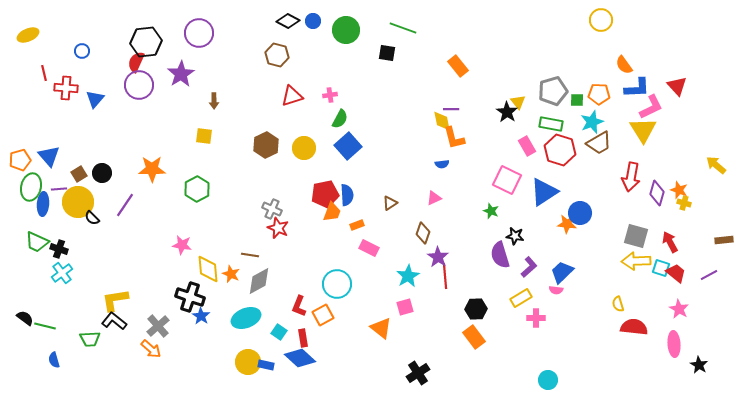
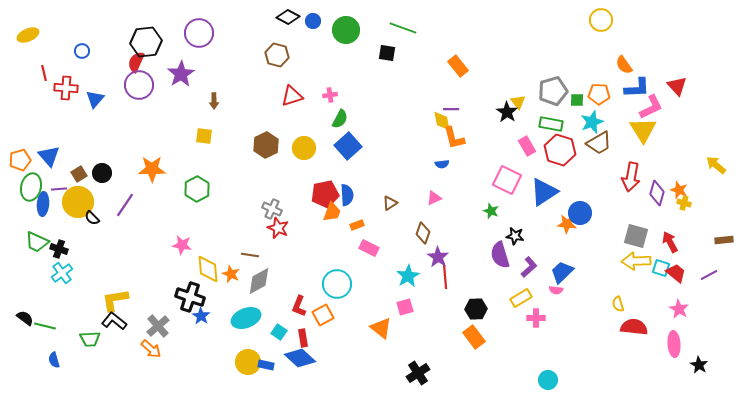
black diamond at (288, 21): moved 4 px up
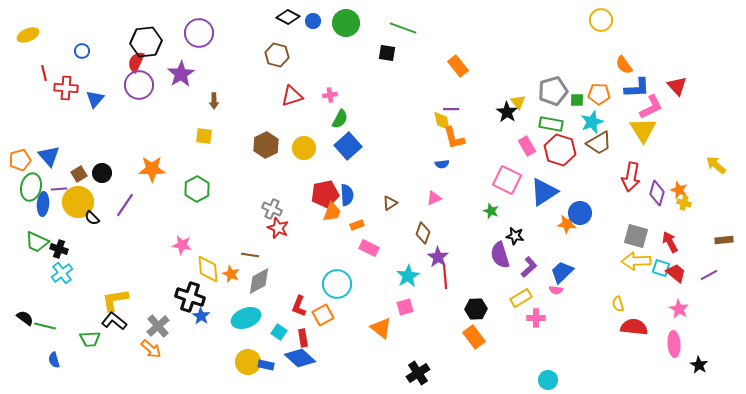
green circle at (346, 30): moved 7 px up
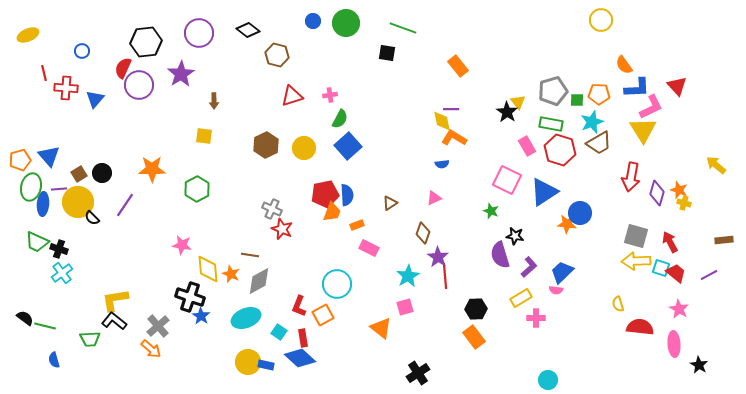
black diamond at (288, 17): moved 40 px left, 13 px down; rotated 10 degrees clockwise
red semicircle at (136, 62): moved 13 px left, 6 px down
orange L-shape at (454, 138): rotated 135 degrees clockwise
red star at (278, 228): moved 4 px right, 1 px down
red semicircle at (634, 327): moved 6 px right
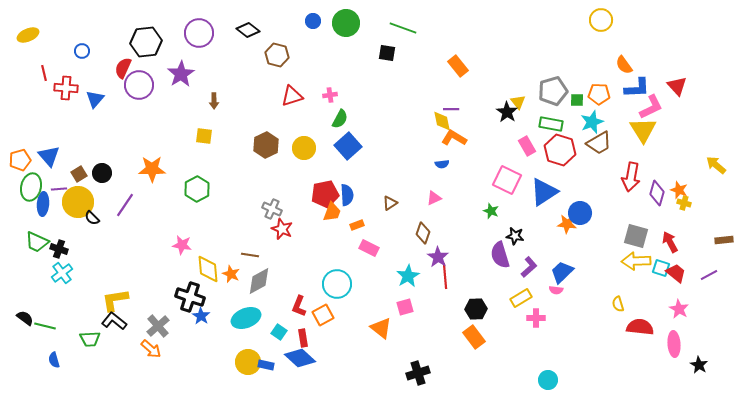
black cross at (418, 373): rotated 15 degrees clockwise
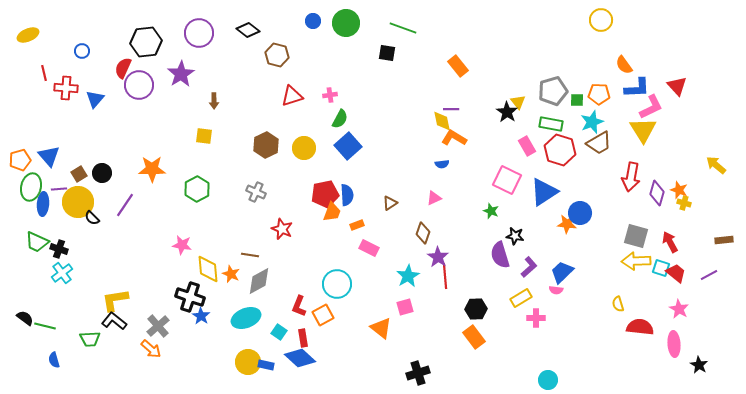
gray cross at (272, 209): moved 16 px left, 17 px up
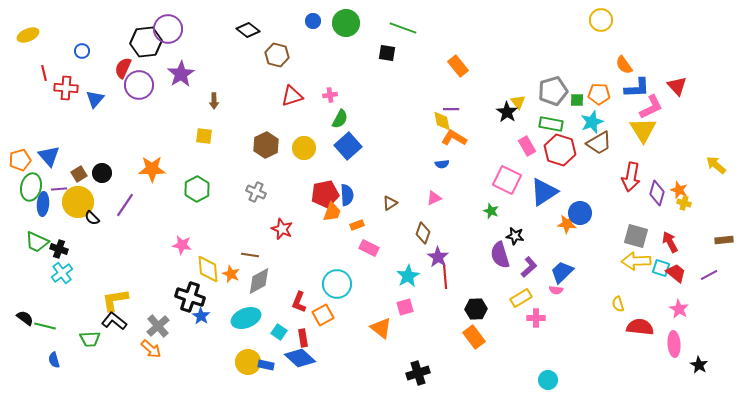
purple circle at (199, 33): moved 31 px left, 4 px up
red L-shape at (299, 306): moved 4 px up
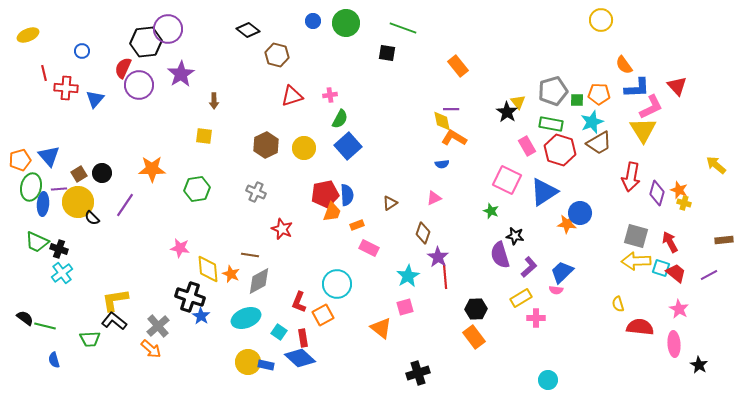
green hexagon at (197, 189): rotated 20 degrees clockwise
pink star at (182, 245): moved 2 px left, 3 px down
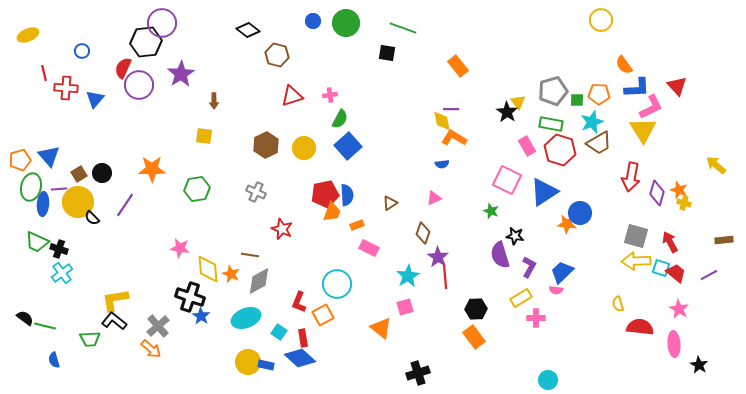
purple circle at (168, 29): moved 6 px left, 6 px up
purple L-shape at (529, 267): rotated 20 degrees counterclockwise
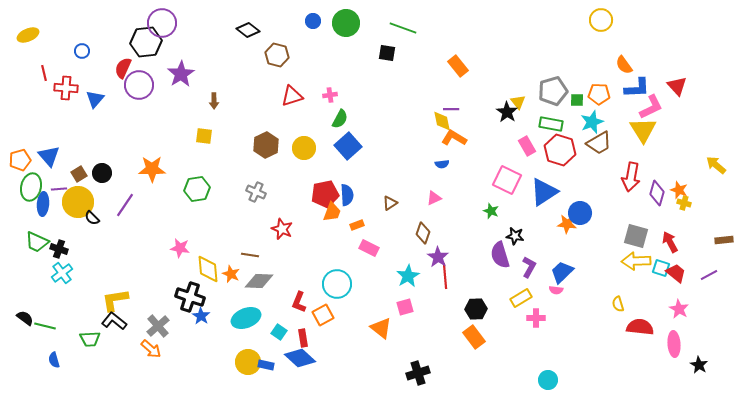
gray diamond at (259, 281): rotated 32 degrees clockwise
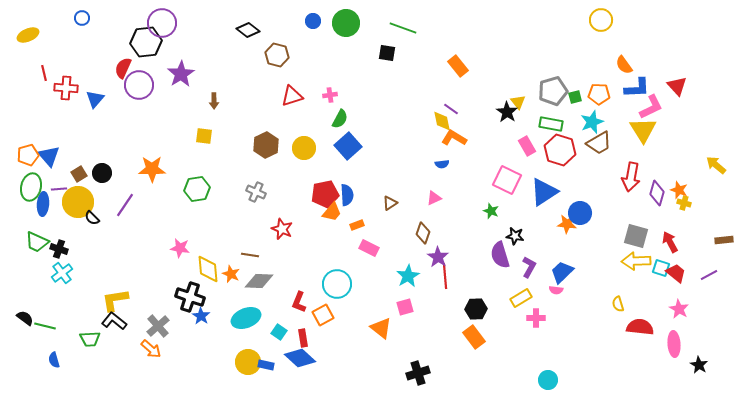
blue circle at (82, 51): moved 33 px up
green square at (577, 100): moved 2 px left, 3 px up; rotated 16 degrees counterclockwise
purple line at (451, 109): rotated 35 degrees clockwise
orange pentagon at (20, 160): moved 8 px right, 5 px up
orange trapezoid at (332, 212): rotated 20 degrees clockwise
